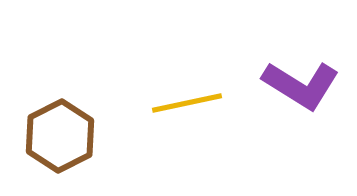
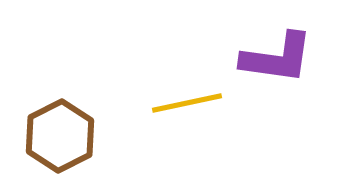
purple L-shape: moved 24 px left, 27 px up; rotated 24 degrees counterclockwise
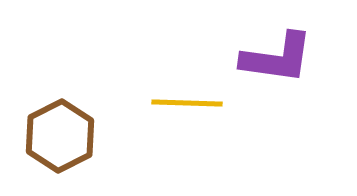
yellow line: rotated 14 degrees clockwise
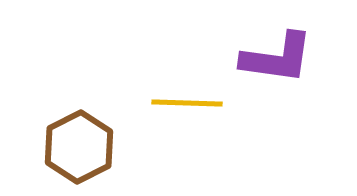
brown hexagon: moved 19 px right, 11 px down
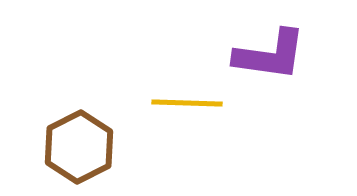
purple L-shape: moved 7 px left, 3 px up
